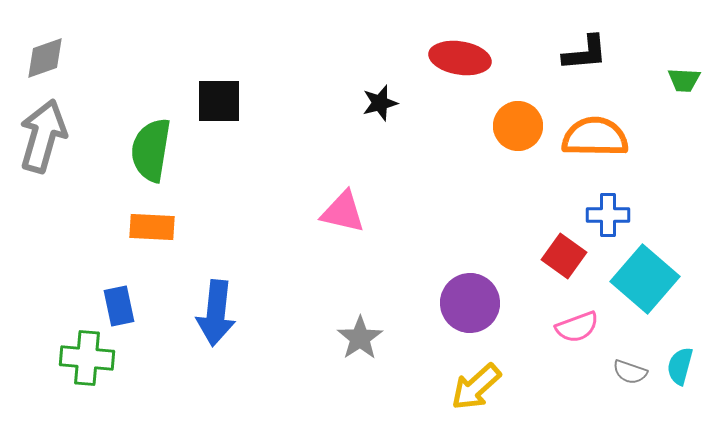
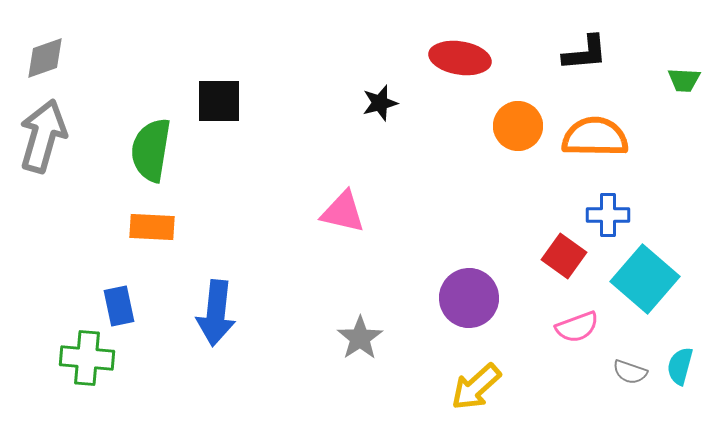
purple circle: moved 1 px left, 5 px up
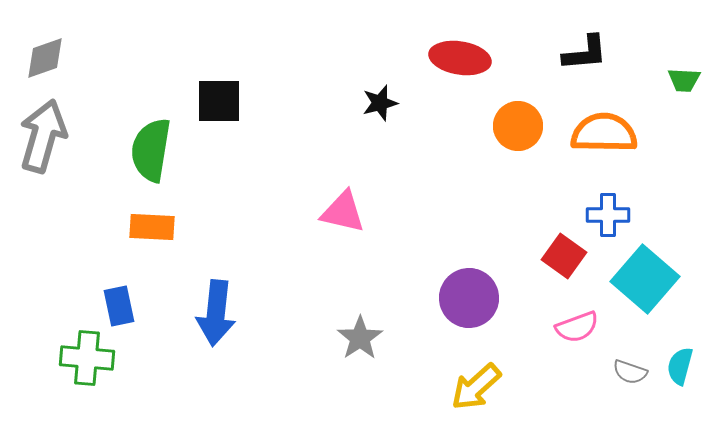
orange semicircle: moved 9 px right, 4 px up
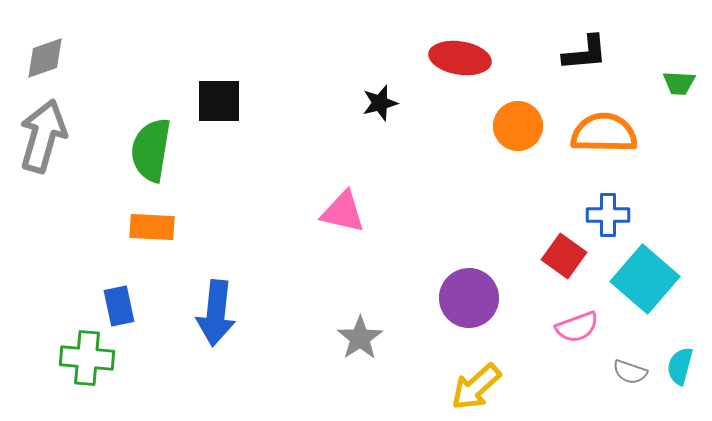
green trapezoid: moved 5 px left, 3 px down
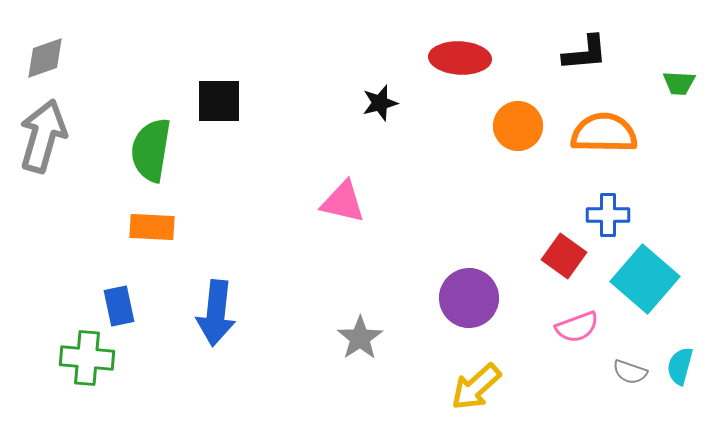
red ellipse: rotated 6 degrees counterclockwise
pink triangle: moved 10 px up
